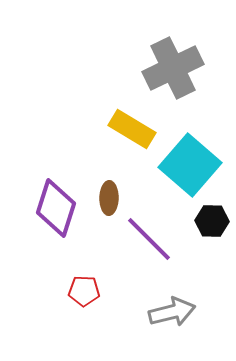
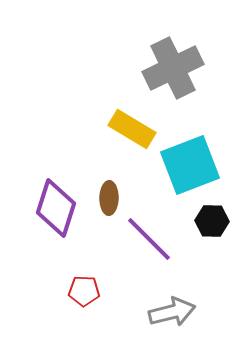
cyan square: rotated 28 degrees clockwise
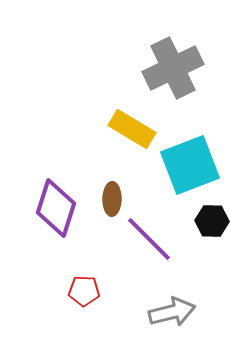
brown ellipse: moved 3 px right, 1 px down
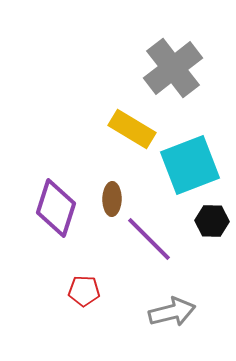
gray cross: rotated 12 degrees counterclockwise
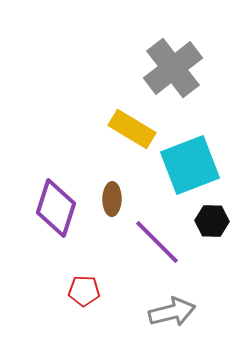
purple line: moved 8 px right, 3 px down
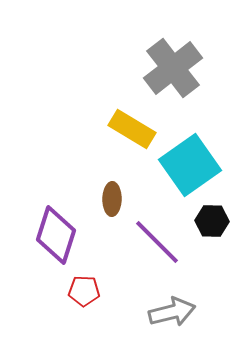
cyan square: rotated 14 degrees counterclockwise
purple diamond: moved 27 px down
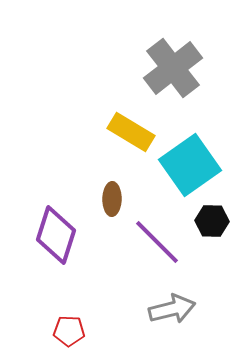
yellow rectangle: moved 1 px left, 3 px down
red pentagon: moved 15 px left, 40 px down
gray arrow: moved 3 px up
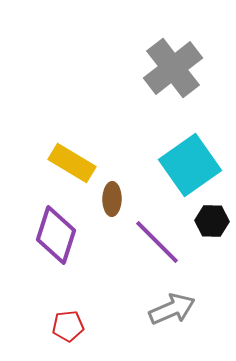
yellow rectangle: moved 59 px left, 31 px down
gray arrow: rotated 9 degrees counterclockwise
red pentagon: moved 1 px left, 5 px up; rotated 8 degrees counterclockwise
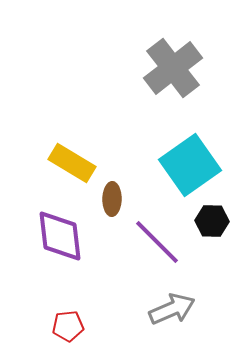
purple diamond: moved 4 px right, 1 px down; rotated 24 degrees counterclockwise
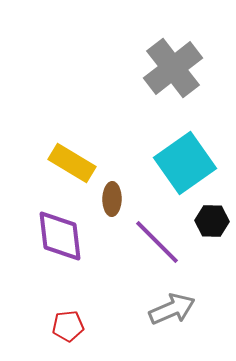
cyan square: moved 5 px left, 2 px up
